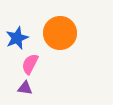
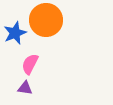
orange circle: moved 14 px left, 13 px up
blue star: moved 2 px left, 5 px up
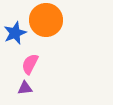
purple triangle: rotated 14 degrees counterclockwise
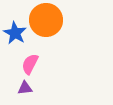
blue star: rotated 20 degrees counterclockwise
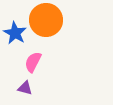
pink semicircle: moved 3 px right, 2 px up
purple triangle: rotated 21 degrees clockwise
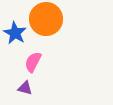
orange circle: moved 1 px up
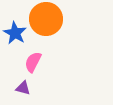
purple triangle: moved 2 px left
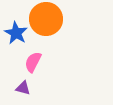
blue star: moved 1 px right
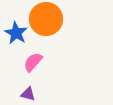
pink semicircle: rotated 15 degrees clockwise
purple triangle: moved 5 px right, 6 px down
